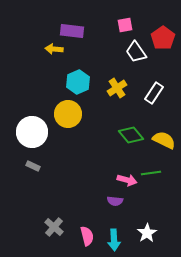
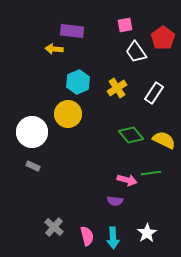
cyan arrow: moved 1 px left, 2 px up
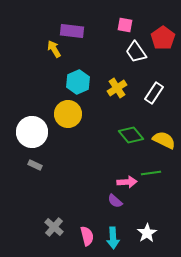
pink square: rotated 21 degrees clockwise
yellow arrow: rotated 54 degrees clockwise
gray rectangle: moved 2 px right, 1 px up
pink arrow: moved 2 px down; rotated 18 degrees counterclockwise
purple semicircle: rotated 35 degrees clockwise
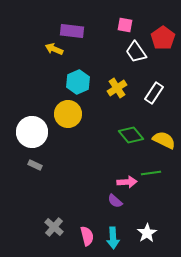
yellow arrow: rotated 36 degrees counterclockwise
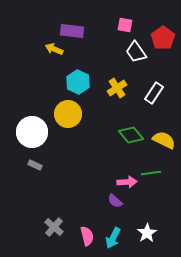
cyan hexagon: rotated 10 degrees counterclockwise
cyan arrow: rotated 30 degrees clockwise
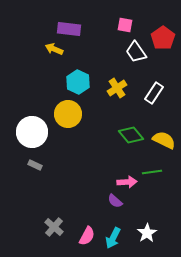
purple rectangle: moved 3 px left, 2 px up
green line: moved 1 px right, 1 px up
pink semicircle: rotated 42 degrees clockwise
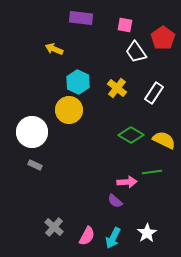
purple rectangle: moved 12 px right, 11 px up
yellow cross: rotated 18 degrees counterclockwise
yellow circle: moved 1 px right, 4 px up
green diamond: rotated 20 degrees counterclockwise
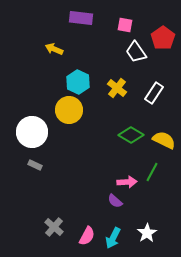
green line: rotated 54 degrees counterclockwise
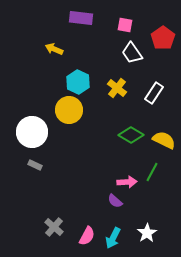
white trapezoid: moved 4 px left, 1 px down
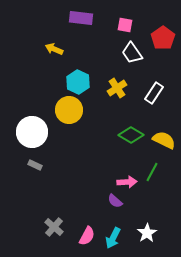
yellow cross: rotated 18 degrees clockwise
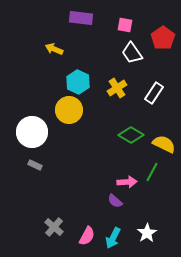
yellow semicircle: moved 4 px down
